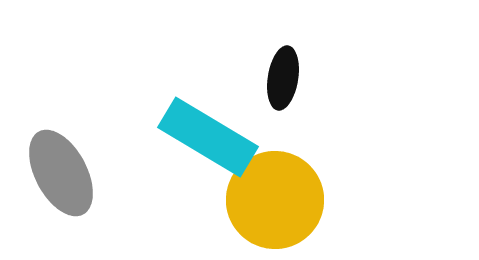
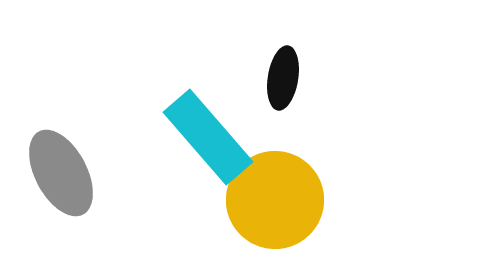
cyan rectangle: rotated 18 degrees clockwise
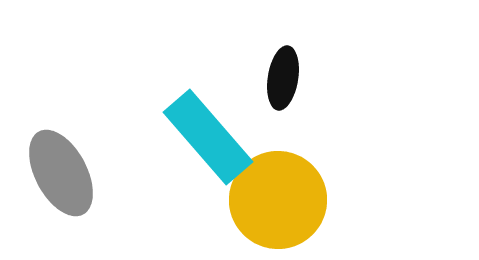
yellow circle: moved 3 px right
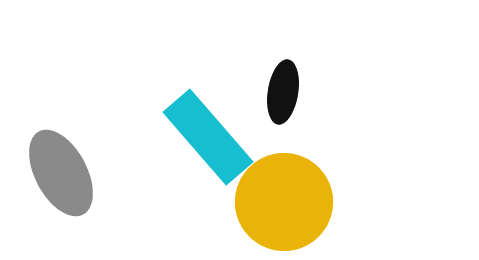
black ellipse: moved 14 px down
yellow circle: moved 6 px right, 2 px down
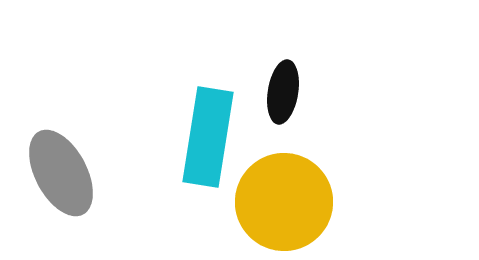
cyan rectangle: rotated 50 degrees clockwise
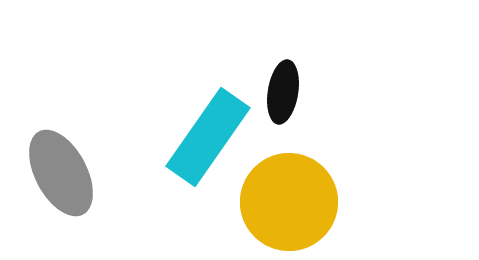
cyan rectangle: rotated 26 degrees clockwise
yellow circle: moved 5 px right
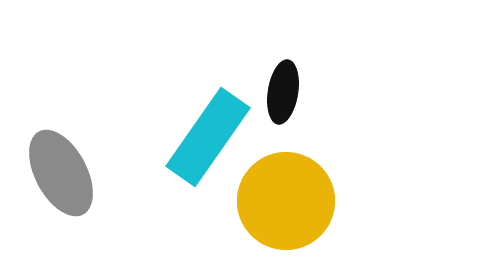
yellow circle: moved 3 px left, 1 px up
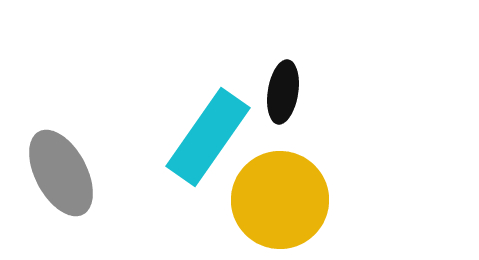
yellow circle: moved 6 px left, 1 px up
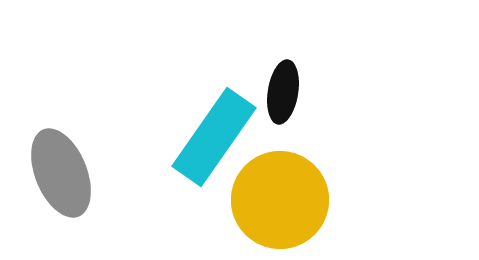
cyan rectangle: moved 6 px right
gray ellipse: rotated 6 degrees clockwise
